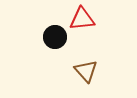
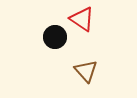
red triangle: rotated 40 degrees clockwise
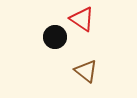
brown triangle: rotated 10 degrees counterclockwise
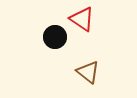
brown triangle: moved 2 px right, 1 px down
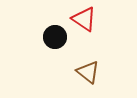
red triangle: moved 2 px right
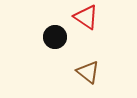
red triangle: moved 2 px right, 2 px up
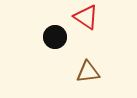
brown triangle: rotated 45 degrees counterclockwise
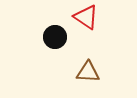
brown triangle: rotated 10 degrees clockwise
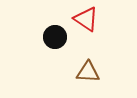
red triangle: moved 2 px down
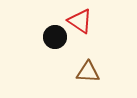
red triangle: moved 6 px left, 2 px down
